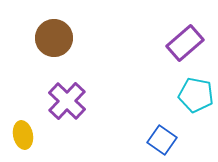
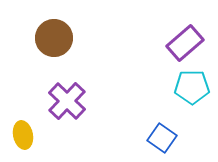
cyan pentagon: moved 4 px left, 8 px up; rotated 12 degrees counterclockwise
blue square: moved 2 px up
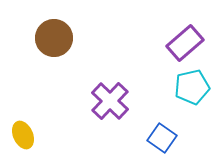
cyan pentagon: rotated 12 degrees counterclockwise
purple cross: moved 43 px right
yellow ellipse: rotated 12 degrees counterclockwise
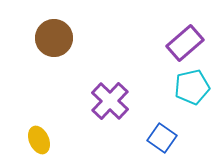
yellow ellipse: moved 16 px right, 5 px down
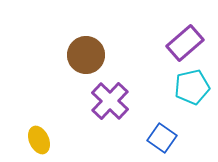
brown circle: moved 32 px right, 17 px down
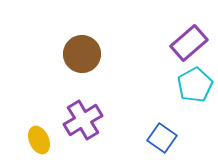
purple rectangle: moved 4 px right
brown circle: moved 4 px left, 1 px up
cyan pentagon: moved 3 px right, 2 px up; rotated 16 degrees counterclockwise
purple cross: moved 27 px left, 19 px down; rotated 15 degrees clockwise
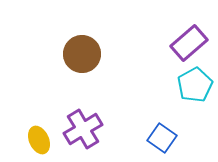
purple cross: moved 9 px down
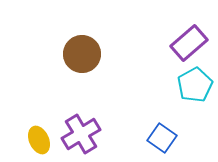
purple cross: moved 2 px left, 5 px down
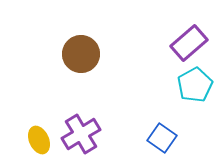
brown circle: moved 1 px left
